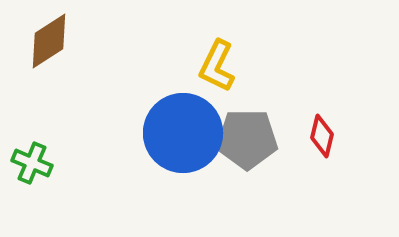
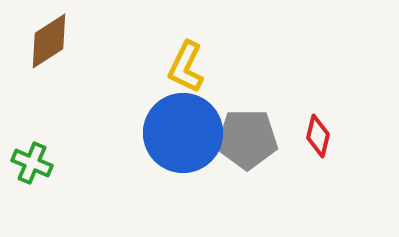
yellow L-shape: moved 31 px left, 1 px down
red diamond: moved 4 px left
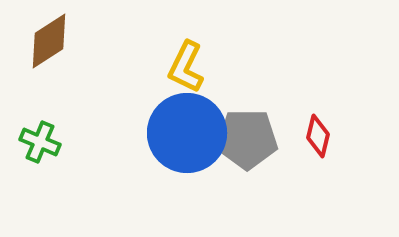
blue circle: moved 4 px right
green cross: moved 8 px right, 21 px up
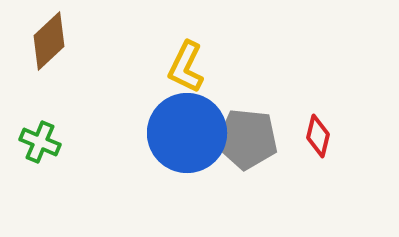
brown diamond: rotated 10 degrees counterclockwise
gray pentagon: rotated 6 degrees clockwise
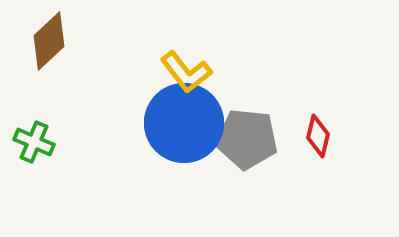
yellow L-shape: moved 5 px down; rotated 64 degrees counterclockwise
blue circle: moved 3 px left, 10 px up
green cross: moved 6 px left
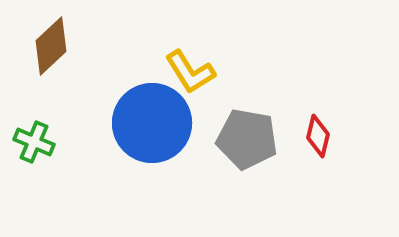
brown diamond: moved 2 px right, 5 px down
yellow L-shape: moved 4 px right; rotated 6 degrees clockwise
blue circle: moved 32 px left
gray pentagon: rotated 4 degrees clockwise
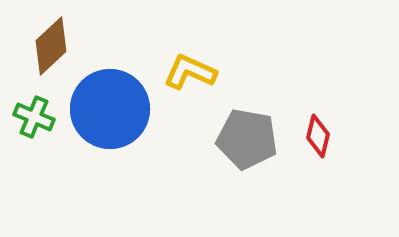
yellow L-shape: rotated 146 degrees clockwise
blue circle: moved 42 px left, 14 px up
green cross: moved 25 px up
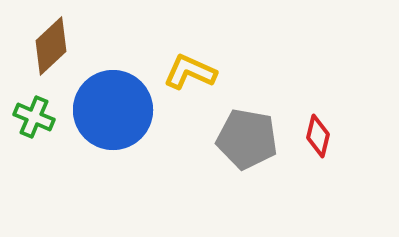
blue circle: moved 3 px right, 1 px down
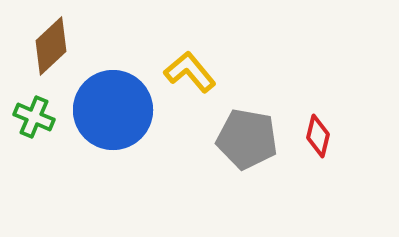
yellow L-shape: rotated 26 degrees clockwise
